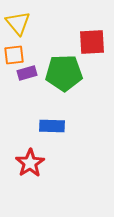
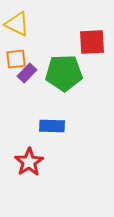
yellow triangle: moved 1 px left, 1 px down; rotated 24 degrees counterclockwise
orange square: moved 2 px right, 4 px down
purple rectangle: rotated 30 degrees counterclockwise
red star: moved 1 px left, 1 px up
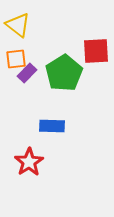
yellow triangle: moved 1 px right, 1 px down; rotated 12 degrees clockwise
red square: moved 4 px right, 9 px down
green pentagon: rotated 30 degrees counterclockwise
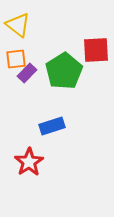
red square: moved 1 px up
green pentagon: moved 2 px up
blue rectangle: rotated 20 degrees counterclockwise
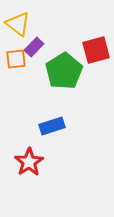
yellow triangle: moved 1 px up
red square: rotated 12 degrees counterclockwise
purple rectangle: moved 7 px right, 26 px up
